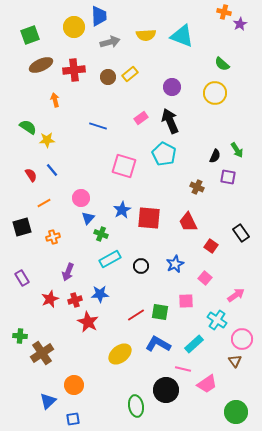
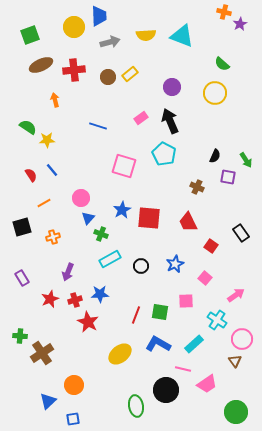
green arrow at (237, 150): moved 9 px right, 10 px down
red line at (136, 315): rotated 36 degrees counterclockwise
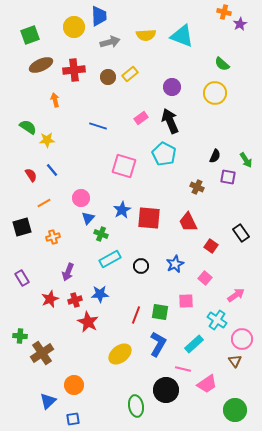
blue L-shape at (158, 344): rotated 90 degrees clockwise
green circle at (236, 412): moved 1 px left, 2 px up
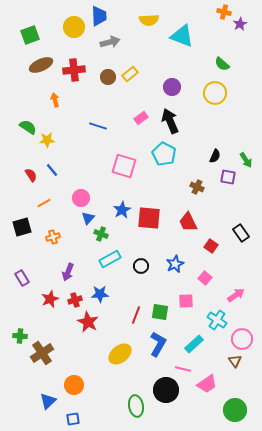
yellow semicircle at (146, 35): moved 3 px right, 15 px up
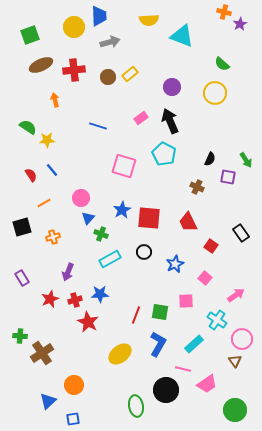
black semicircle at (215, 156): moved 5 px left, 3 px down
black circle at (141, 266): moved 3 px right, 14 px up
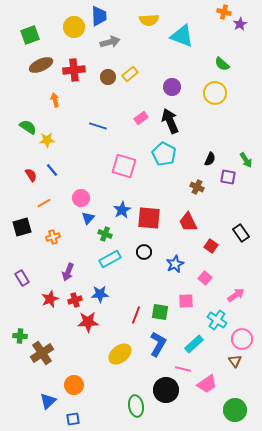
green cross at (101, 234): moved 4 px right
red star at (88, 322): rotated 30 degrees counterclockwise
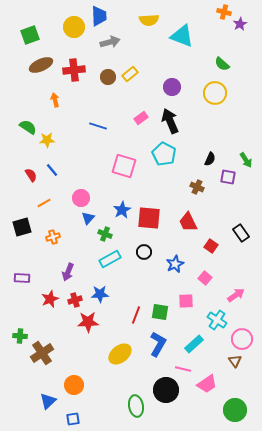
purple rectangle at (22, 278): rotated 56 degrees counterclockwise
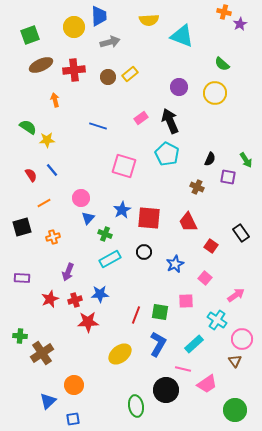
purple circle at (172, 87): moved 7 px right
cyan pentagon at (164, 154): moved 3 px right
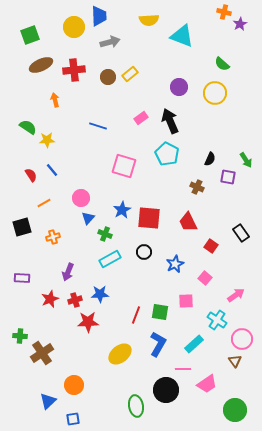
pink line at (183, 369): rotated 14 degrees counterclockwise
